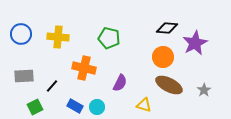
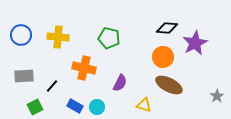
blue circle: moved 1 px down
gray star: moved 13 px right, 6 px down
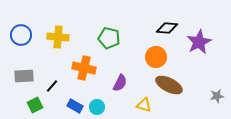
purple star: moved 4 px right, 1 px up
orange circle: moved 7 px left
gray star: rotated 24 degrees clockwise
green square: moved 2 px up
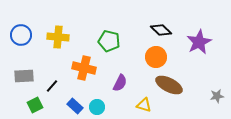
black diamond: moved 6 px left, 2 px down; rotated 40 degrees clockwise
green pentagon: moved 3 px down
blue rectangle: rotated 14 degrees clockwise
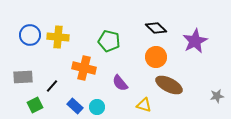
black diamond: moved 5 px left, 2 px up
blue circle: moved 9 px right
purple star: moved 4 px left, 1 px up
gray rectangle: moved 1 px left, 1 px down
purple semicircle: rotated 114 degrees clockwise
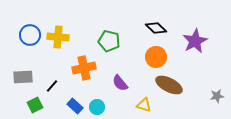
orange cross: rotated 25 degrees counterclockwise
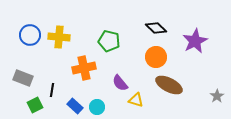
yellow cross: moved 1 px right
gray rectangle: moved 1 px down; rotated 24 degrees clockwise
black line: moved 4 px down; rotated 32 degrees counterclockwise
gray star: rotated 24 degrees counterclockwise
yellow triangle: moved 8 px left, 5 px up
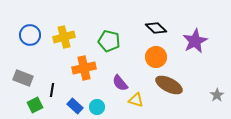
yellow cross: moved 5 px right; rotated 20 degrees counterclockwise
gray star: moved 1 px up
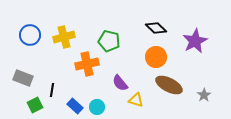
orange cross: moved 3 px right, 4 px up
gray star: moved 13 px left
